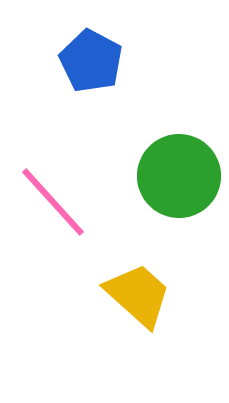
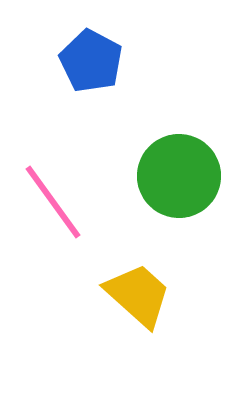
pink line: rotated 6 degrees clockwise
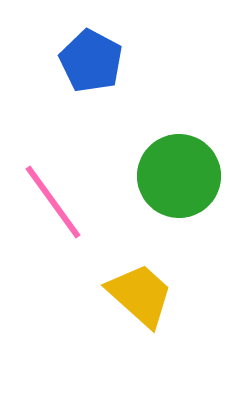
yellow trapezoid: moved 2 px right
